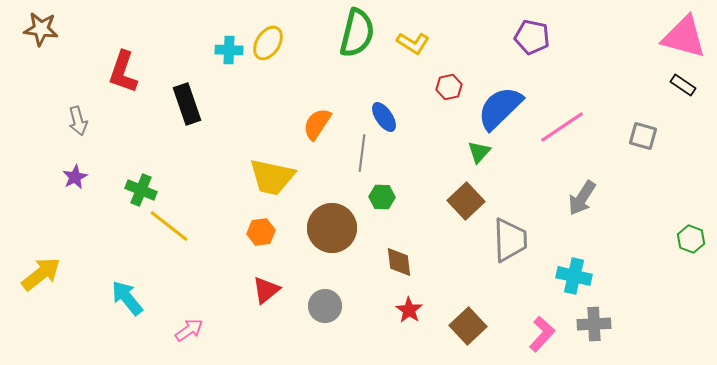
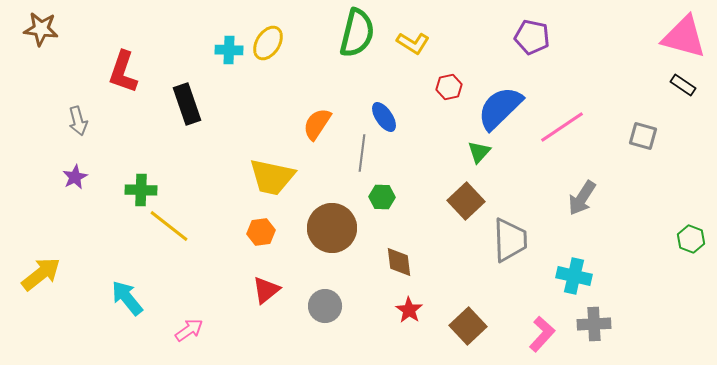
green cross at (141, 190): rotated 20 degrees counterclockwise
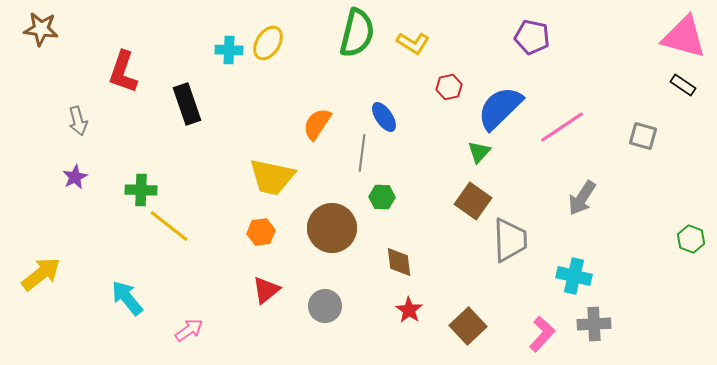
brown square at (466, 201): moved 7 px right; rotated 12 degrees counterclockwise
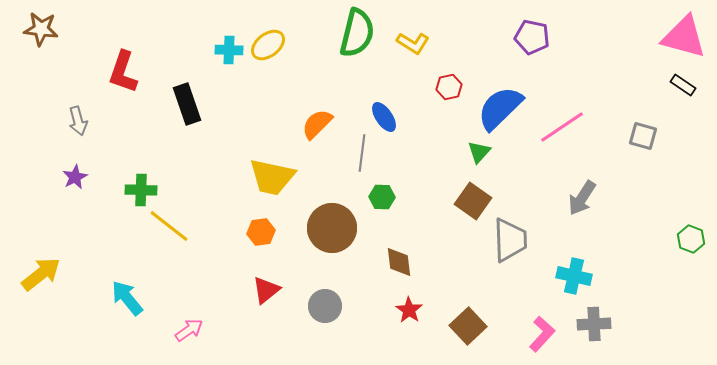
yellow ellipse at (268, 43): moved 2 px down; rotated 20 degrees clockwise
orange semicircle at (317, 124): rotated 12 degrees clockwise
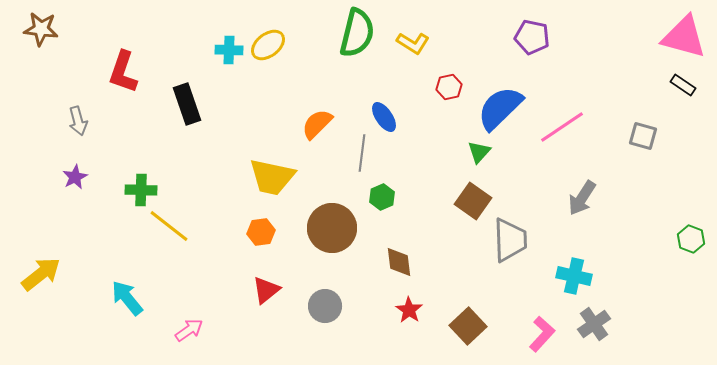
green hexagon at (382, 197): rotated 25 degrees counterclockwise
gray cross at (594, 324): rotated 32 degrees counterclockwise
